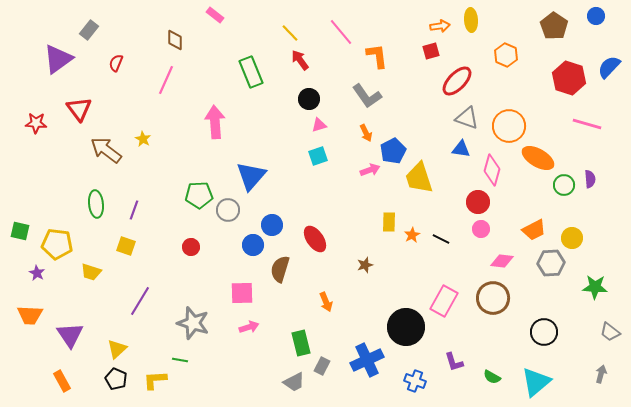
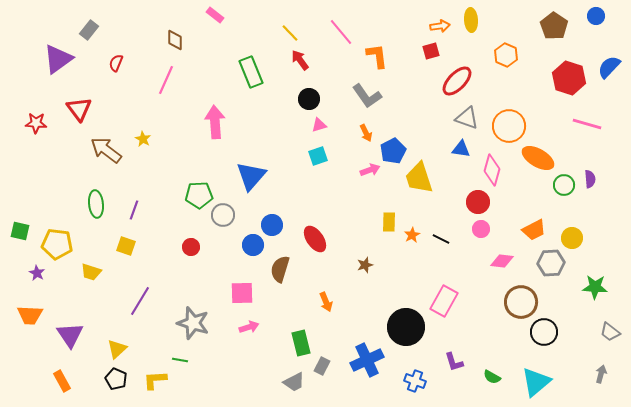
gray circle at (228, 210): moved 5 px left, 5 px down
brown circle at (493, 298): moved 28 px right, 4 px down
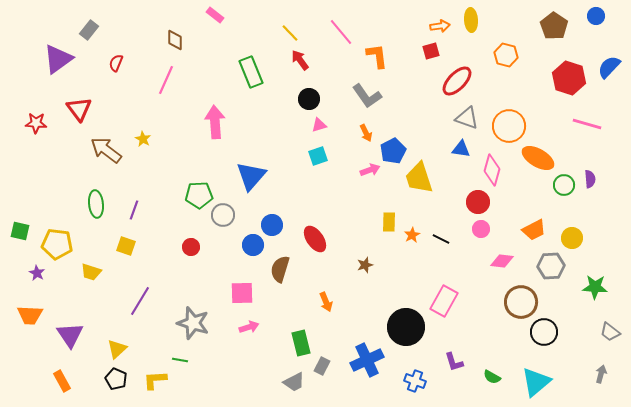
orange hexagon at (506, 55): rotated 10 degrees counterclockwise
gray hexagon at (551, 263): moved 3 px down
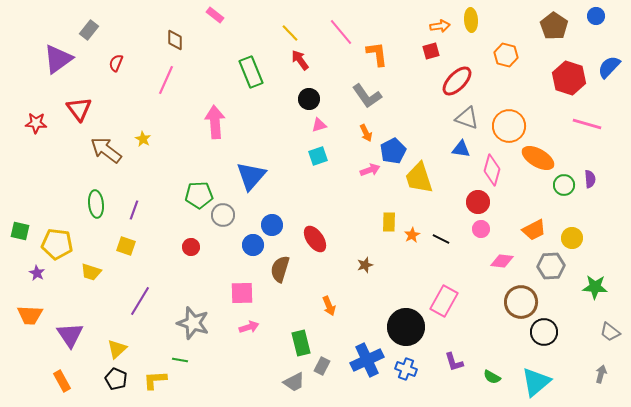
orange L-shape at (377, 56): moved 2 px up
orange arrow at (326, 302): moved 3 px right, 4 px down
blue cross at (415, 381): moved 9 px left, 12 px up
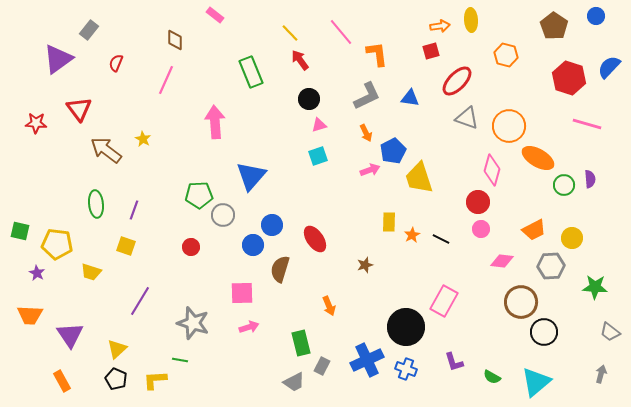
gray L-shape at (367, 96): rotated 80 degrees counterclockwise
blue triangle at (461, 149): moved 51 px left, 51 px up
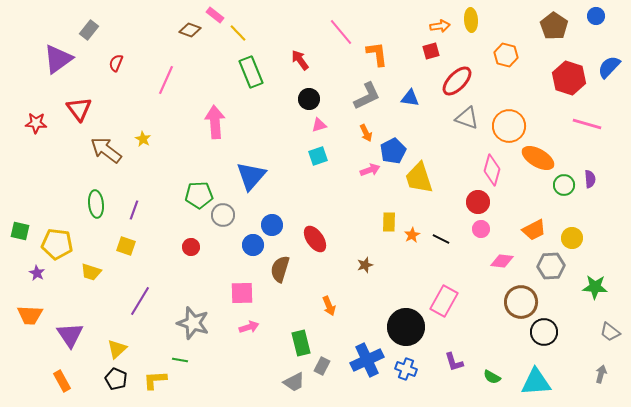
yellow line at (290, 33): moved 52 px left
brown diamond at (175, 40): moved 15 px right, 10 px up; rotated 70 degrees counterclockwise
cyan triangle at (536, 382): rotated 36 degrees clockwise
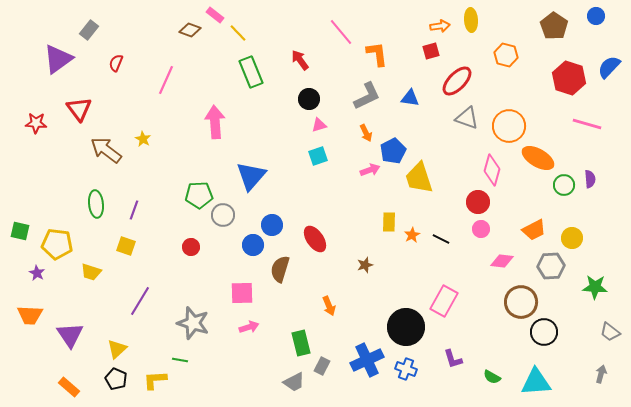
purple L-shape at (454, 362): moved 1 px left, 3 px up
orange rectangle at (62, 381): moved 7 px right, 6 px down; rotated 20 degrees counterclockwise
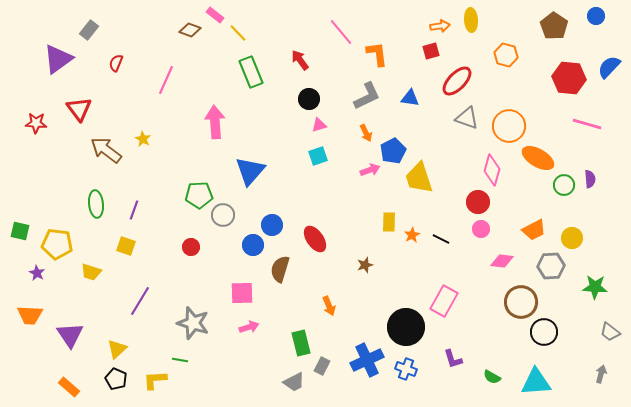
red hexagon at (569, 78): rotated 12 degrees counterclockwise
blue triangle at (251, 176): moved 1 px left, 5 px up
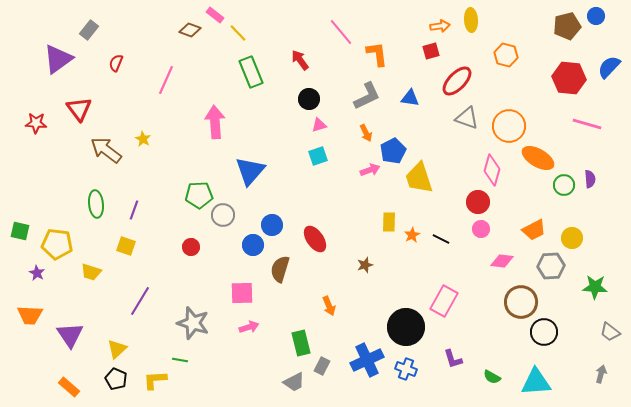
brown pentagon at (554, 26): moved 13 px right; rotated 24 degrees clockwise
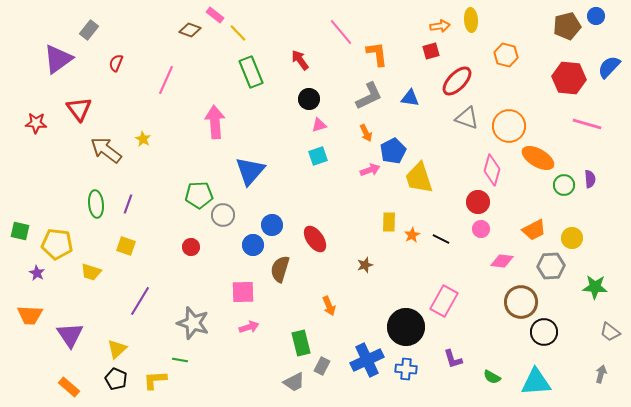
gray L-shape at (367, 96): moved 2 px right
purple line at (134, 210): moved 6 px left, 6 px up
pink square at (242, 293): moved 1 px right, 1 px up
blue cross at (406, 369): rotated 15 degrees counterclockwise
